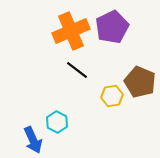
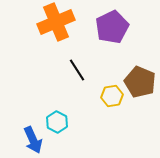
orange cross: moved 15 px left, 9 px up
black line: rotated 20 degrees clockwise
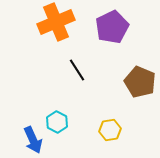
yellow hexagon: moved 2 px left, 34 px down
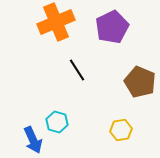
cyan hexagon: rotated 10 degrees counterclockwise
yellow hexagon: moved 11 px right
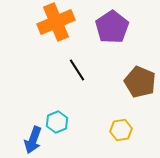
purple pentagon: rotated 8 degrees counterclockwise
cyan hexagon: rotated 20 degrees clockwise
blue arrow: rotated 44 degrees clockwise
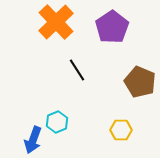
orange cross: rotated 21 degrees counterclockwise
yellow hexagon: rotated 10 degrees clockwise
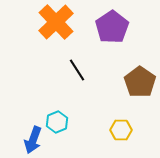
brown pentagon: rotated 12 degrees clockwise
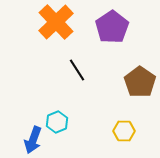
yellow hexagon: moved 3 px right, 1 px down
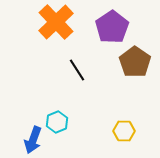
brown pentagon: moved 5 px left, 20 px up
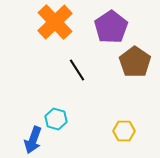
orange cross: moved 1 px left
purple pentagon: moved 1 px left
cyan hexagon: moved 1 px left, 3 px up; rotated 20 degrees counterclockwise
